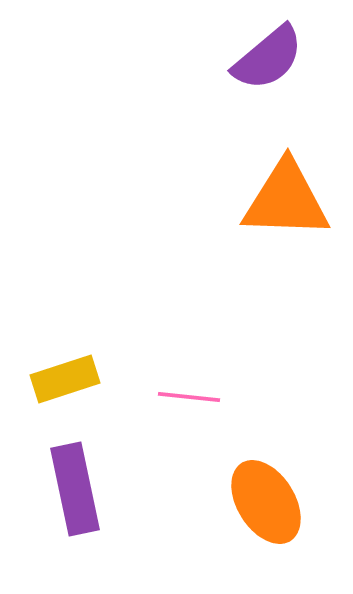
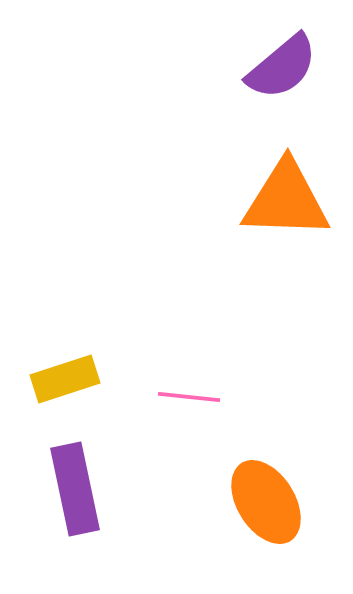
purple semicircle: moved 14 px right, 9 px down
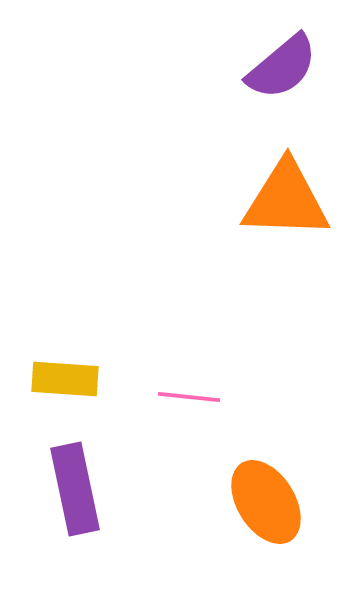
yellow rectangle: rotated 22 degrees clockwise
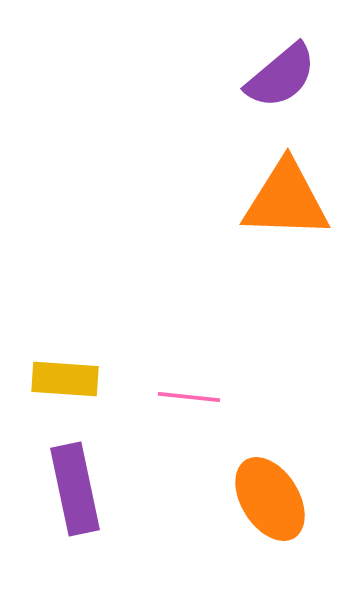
purple semicircle: moved 1 px left, 9 px down
orange ellipse: moved 4 px right, 3 px up
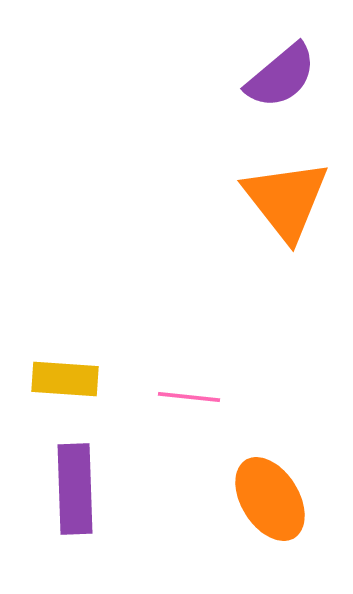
orange triangle: rotated 50 degrees clockwise
purple rectangle: rotated 10 degrees clockwise
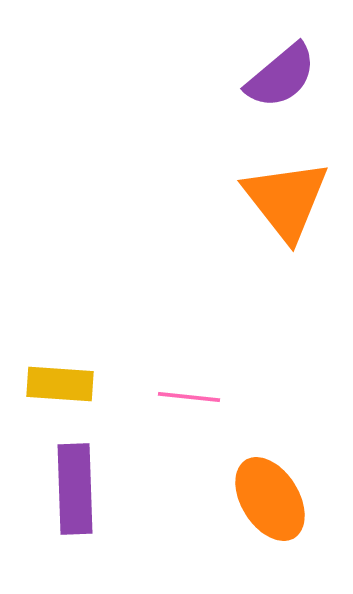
yellow rectangle: moved 5 px left, 5 px down
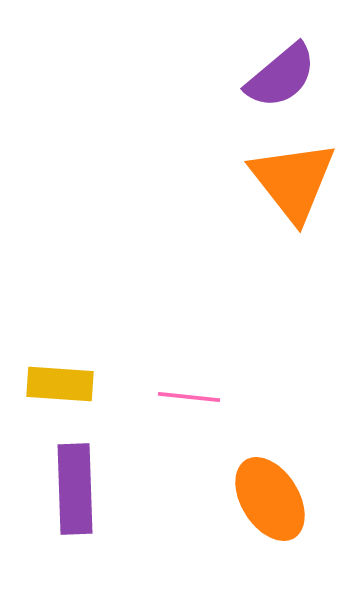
orange triangle: moved 7 px right, 19 px up
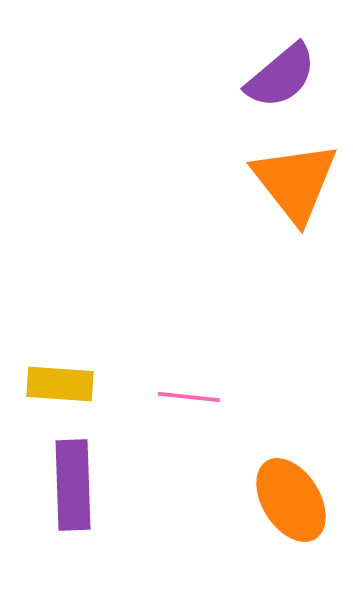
orange triangle: moved 2 px right, 1 px down
purple rectangle: moved 2 px left, 4 px up
orange ellipse: moved 21 px right, 1 px down
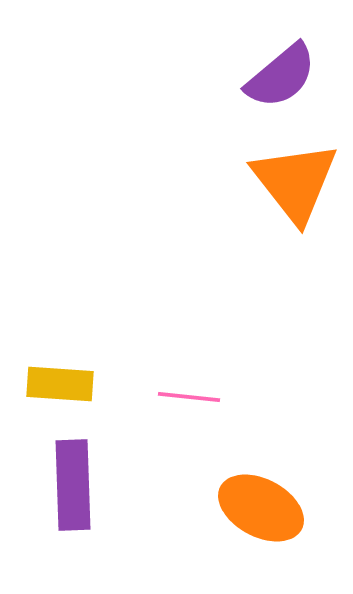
orange ellipse: moved 30 px left, 8 px down; rotated 30 degrees counterclockwise
